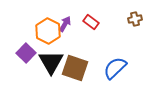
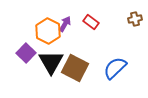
brown square: rotated 8 degrees clockwise
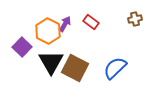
purple square: moved 4 px left, 6 px up
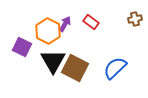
purple square: rotated 18 degrees counterclockwise
black triangle: moved 2 px right, 1 px up
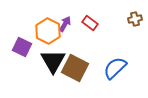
red rectangle: moved 1 px left, 1 px down
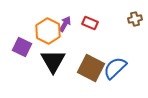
red rectangle: rotated 14 degrees counterclockwise
brown square: moved 16 px right
